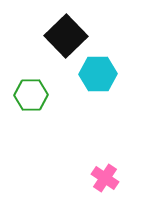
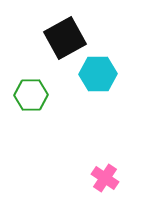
black square: moved 1 px left, 2 px down; rotated 15 degrees clockwise
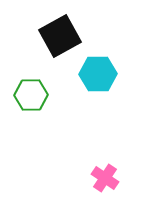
black square: moved 5 px left, 2 px up
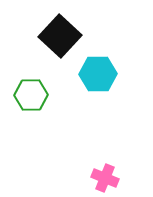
black square: rotated 18 degrees counterclockwise
pink cross: rotated 12 degrees counterclockwise
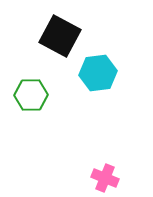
black square: rotated 15 degrees counterclockwise
cyan hexagon: moved 1 px up; rotated 6 degrees counterclockwise
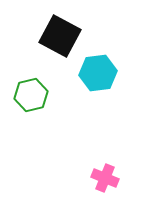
green hexagon: rotated 12 degrees counterclockwise
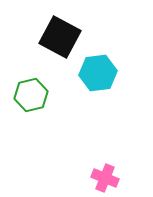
black square: moved 1 px down
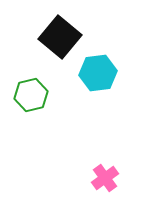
black square: rotated 12 degrees clockwise
pink cross: rotated 32 degrees clockwise
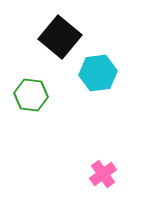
green hexagon: rotated 20 degrees clockwise
pink cross: moved 2 px left, 4 px up
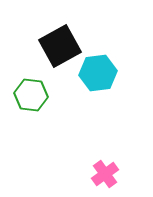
black square: moved 9 px down; rotated 21 degrees clockwise
pink cross: moved 2 px right
